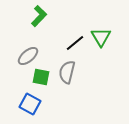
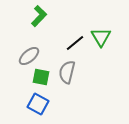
gray ellipse: moved 1 px right
blue square: moved 8 px right
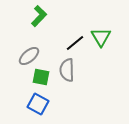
gray semicircle: moved 2 px up; rotated 15 degrees counterclockwise
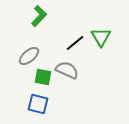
gray semicircle: rotated 115 degrees clockwise
green square: moved 2 px right
blue square: rotated 15 degrees counterclockwise
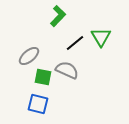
green L-shape: moved 19 px right
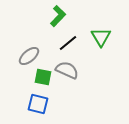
black line: moved 7 px left
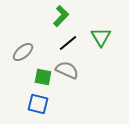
green L-shape: moved 3 px right
gray ellipse: moved 6 px left, 4 px up
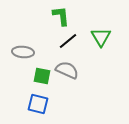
green L-shape: rotated 50 degrees counterclockwise
black line: moved 2 px up
gray ellipse: rotated 45 degrees clockwise
green square: moved 1 px left, 1 px up
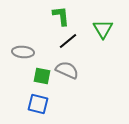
green triangle: moved 2 px right, 8 px up
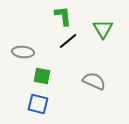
green L-shape: moved 2 px right
gray semicircle: moved 27 px right, 11 px down
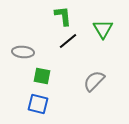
gray semicircle: rotated 70 degrees counterclockwise
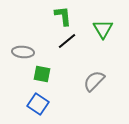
black line: moved 1 px left
green square: moved 2 px up
blue square: rotated 20 degrees clockwise
